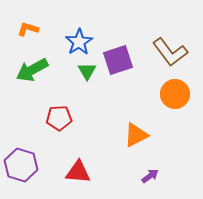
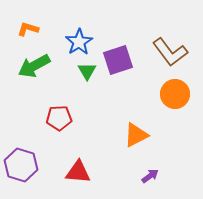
green arrow: moved 2 px right, 4 px up
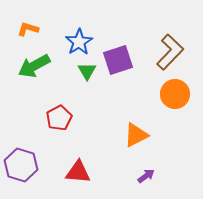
brown L-shape: rotated 99 degrees counterclockwise
red pentagon: rotated 25 degrees counterclockwise
purple arrow: moved 4 px left
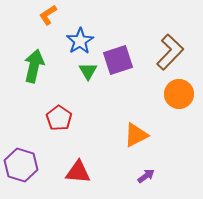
orange L-shape: moved 20 px right, 14 px up; rotated 50 degrees counterclockwise
blue star: moved 1 px right, 1 px up
green arrow: rotated 132 degrees clockwise
green triangle: moved 1 px right
orange circle: moved 4 px right
red pentagon: rotated 10 degrees counterclockwise
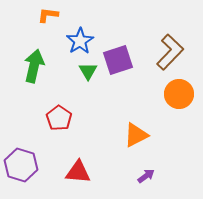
orange L-shape: rotated 40 degrees clockwise
